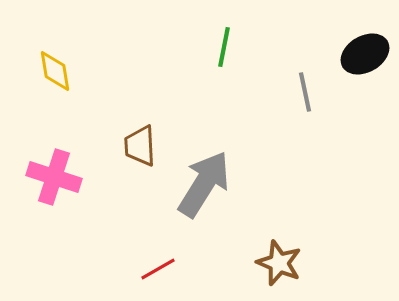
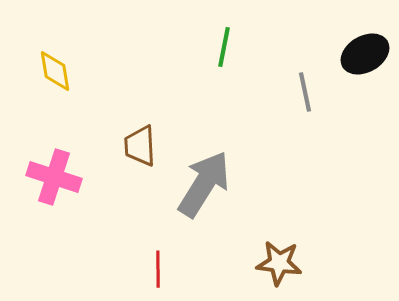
brown star: rotated 15 degrees counterclockwise
red line: rotated 60 degrees counterclockwise
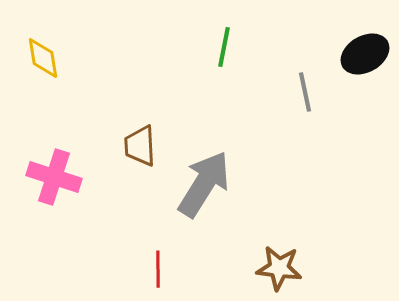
yellow diamond: moved 12 px left, 13 px up
brown star: moved 5 px down
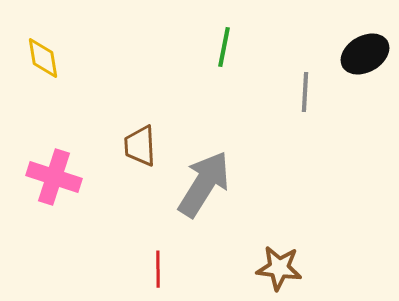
gray line: rotated 15 degrees clockwise
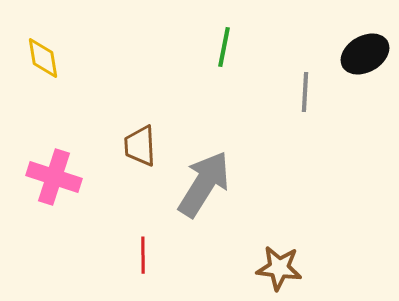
red line: moved 15 px left, 14 px up
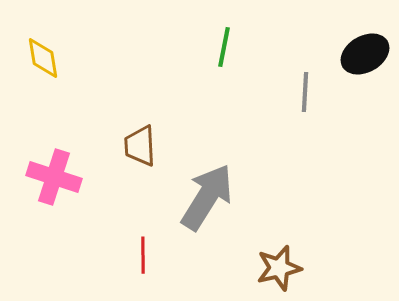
gray arrow: moved 3 px right, 13 px down
brown star: rotated 21 degrees counterclockwise
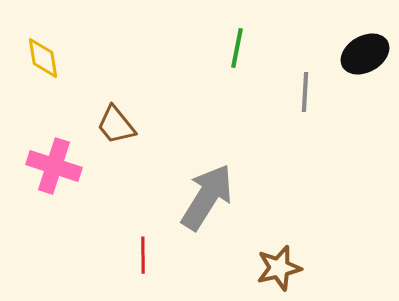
green line: moved 13 px right, 1 px down
brown trapezoid: moved 24 px left, 21 px up; rotated 36 degrees counterclockwise
pink cross: moved 11 px up
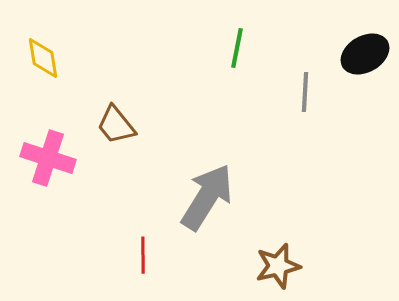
pink cross: moved 6 px left, 8 px up
brown star: moved 1 px left, 2 px up
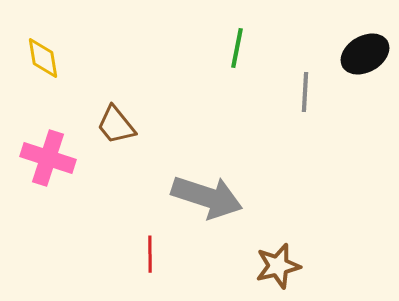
gray arrow: rotated 76 degrees clockwise
red line: moved 7 px right, 1 px up
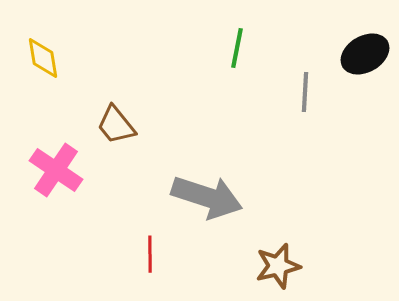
pink cross: moved 8 px right, 12 px down; rotated 16 degrees clockwise
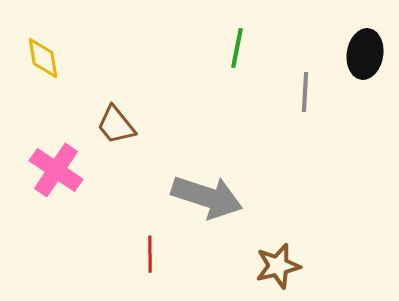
black ellipse: rotated 51 degrees counterclockwise
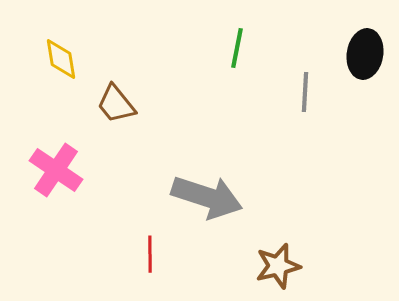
yellow diamond: moved 18 px right, 1 px down
brown trapezoid: moved 21 px up
